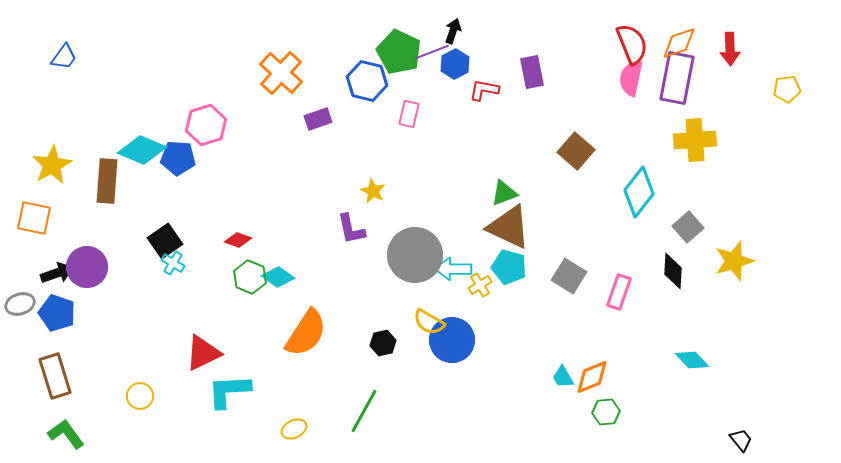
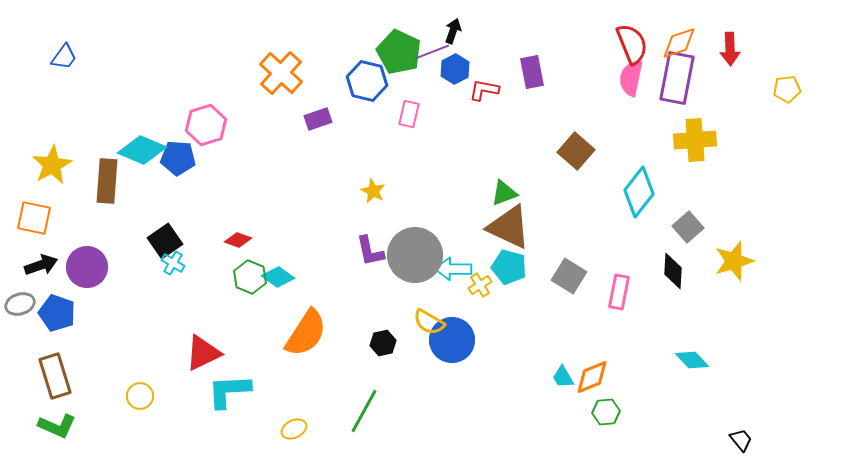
blue hexagon at (455, 64): moved 5 px down
purple L-shape at (351, 229): moved 19 px right, 22 px down
black arrow at (57, 273): moved 16 px left, 8 px up
pink rectangle at (619, 292): rotated 8 degrees counterclockwise
green L-shape at (66, 434): moved 9 px left, 8 px up; rotated 150 degrees clockwise
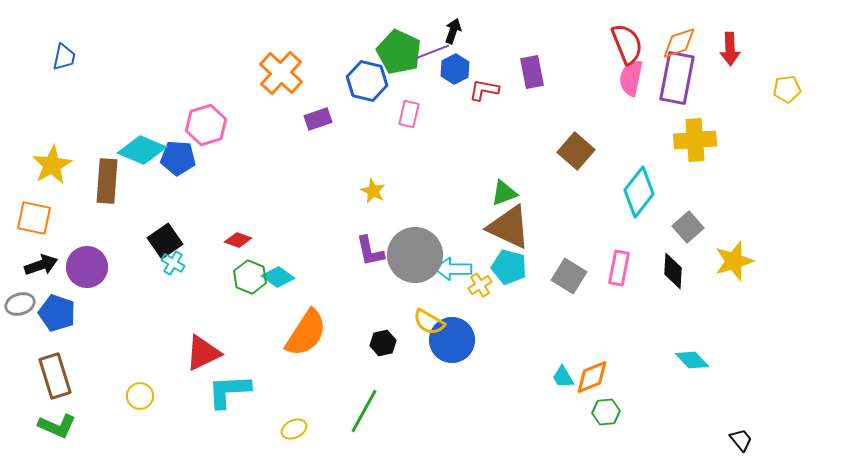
red semicircle at (632, 44): moved 5 px left
blue trapezoid at (64, 57): rotated 24 degrees counterclockwise
pink rectangle at (619, 292): moved 24 px up
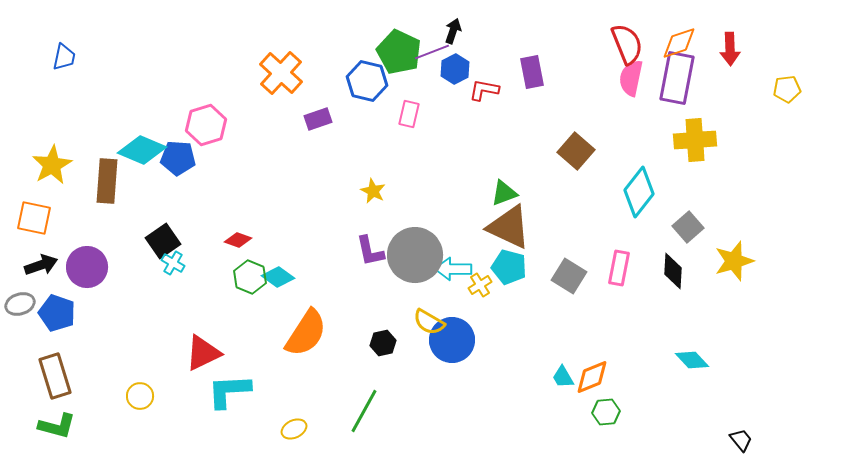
black square at (165, 241): moved 2 px left
green L-shape at (57, 426): rotated 9 degrees counterclockwise
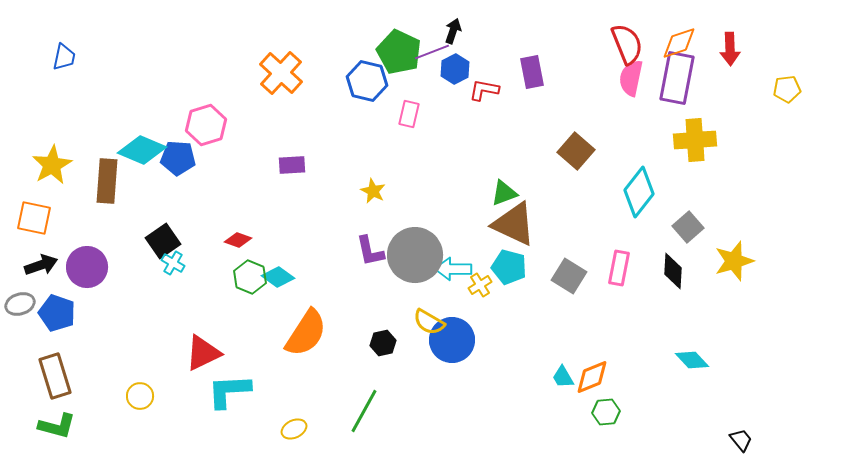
purple rectangle at (318, 119): moved 26 px left, 46 px down; rotated 16 degrees clockwise
brown triangle at (509, 227): moved 5 px right, 3 px up
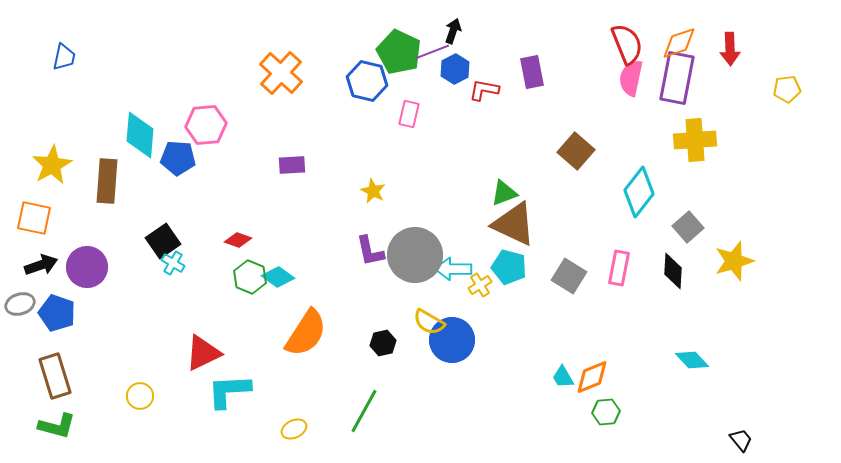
pink hexagon at (206, 125): rotated 12 degrees clockwise
cyan diamond at (142, 150): moved 2 px left, 15 px up; rotated 72 degrees clockwise
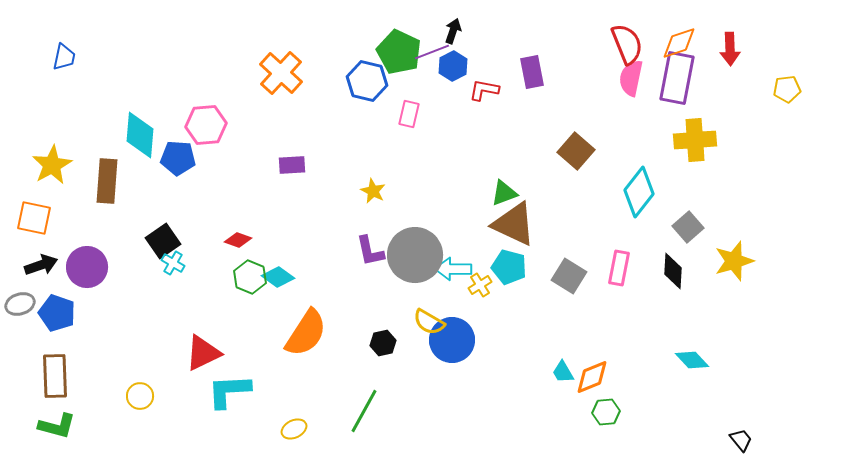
blue hexagon at (455, 69): moved 2 px left, 3 px up
brown rectangle at (55, 376): rotated 15 degrees clockwise
cyan trapezoid at (563, 377): moved 5 px up
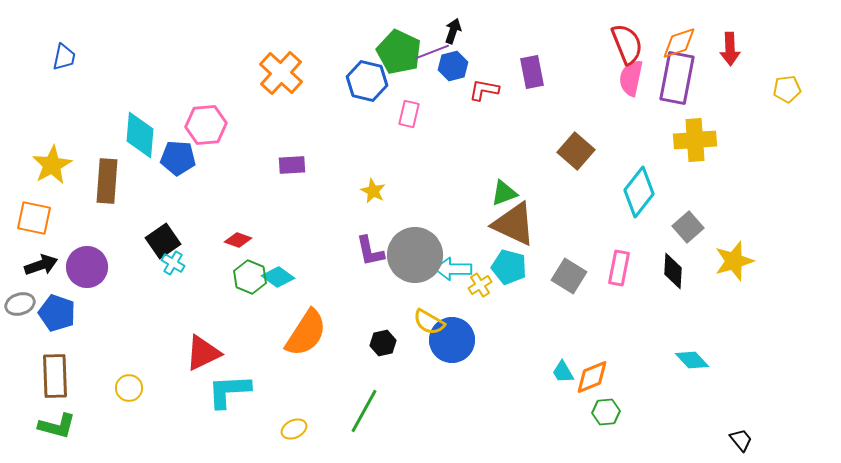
blue hexagon at (453, 66): rotated 12 degrees clockwise
yellow circle at (140, 396): moved 11 px left, 8 px up
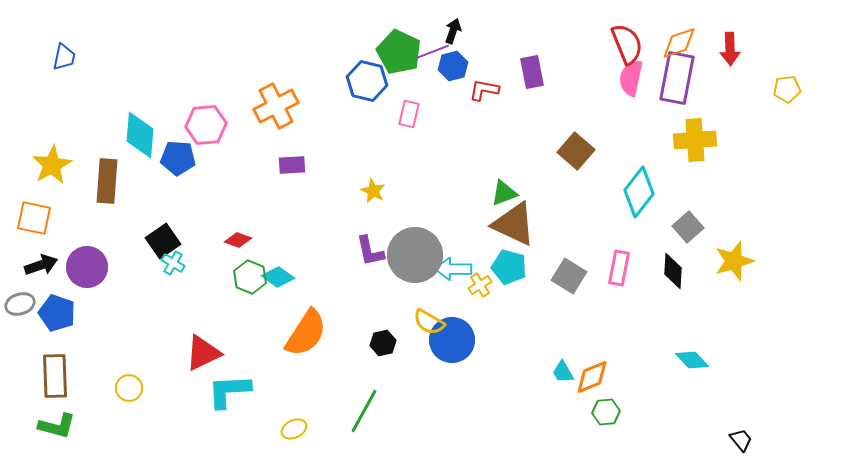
orange cross at (281, 73): moved 5 px left, 33 px down; rotated 21 degrees clockwise
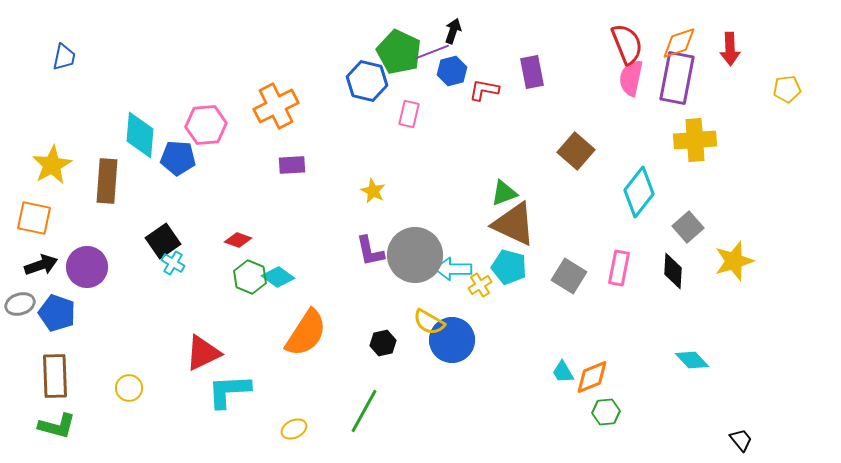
blue hexagon at (453, 66): moved 1 px left, 5 px down
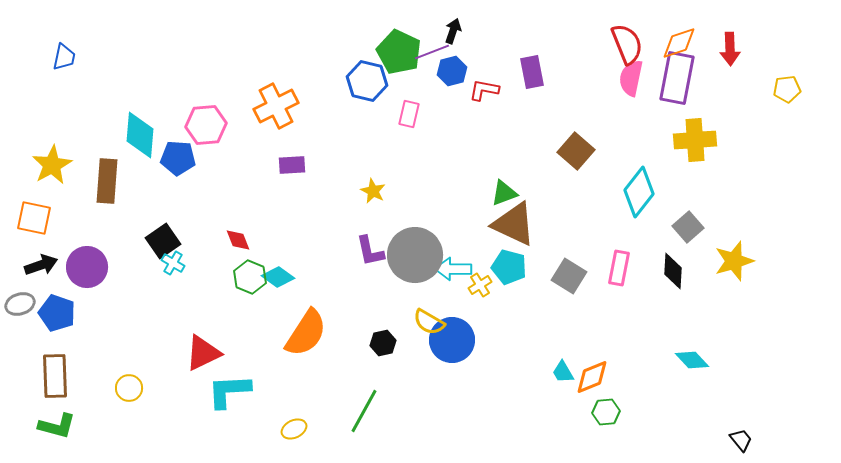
red diamond at (238, 240): rotated 48 degrees clockwise
